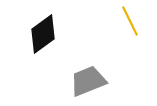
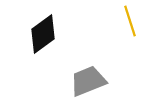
yellow line: rotated 8 degrees clockwise
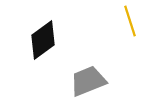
black diamond: moved 6 px down
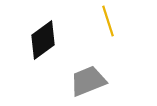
yellow line: moved 22 px left
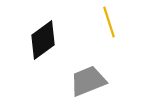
yellow line: moved 1 px right, 1 px down
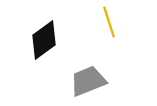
black diamond: moved 1 px right
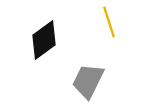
gray trapezoid: rotated 42 degrees counterclockwise
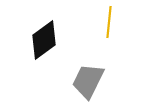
yellow line: rotated 24 degrees clockwise
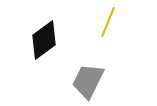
yellow line: moved 1 px left; rotated 16 degrees clockwise
